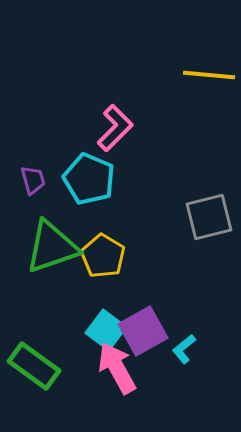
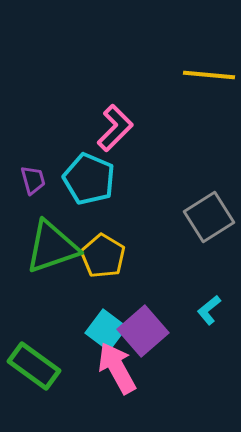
gray square: rotated 18 degrees counterclockwise
purple square: rotated 12 degrees counterclockwise
cyan L-shape: moved 25 px right, 39 px up
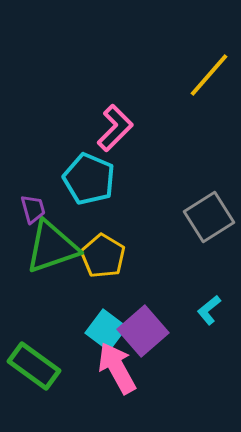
yellow line: rotated 54 degrees counterclockwise
purple trapezoid: moved 29 px down
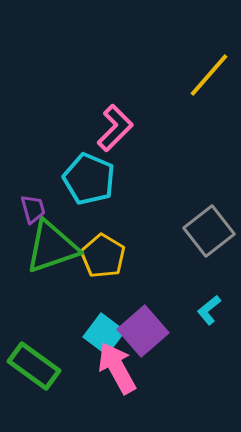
gray square: moved 14 px down; rotated 6 degrees counterclockwise
cyan square: moved 2 px left, 4 px down
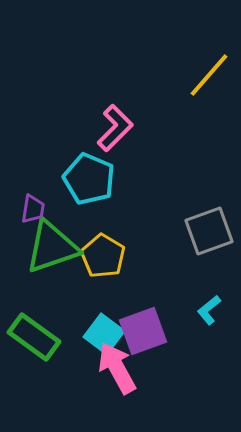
purple trapezoid: rotated 24 degrees clockwise
gray square: rotated 18 degrees clockwise
purple square: rotated 21 degrees clockwise
green rectangle: moved 29 px up
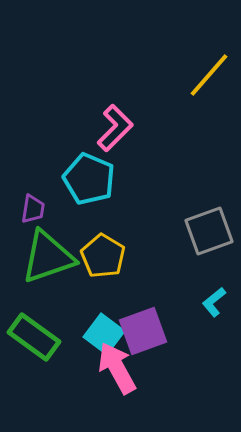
green triangle: moved 4 px left, 10 px down
cyan L-shape: moved 5 px right, 8 px up
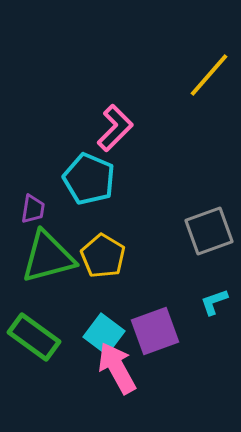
green triangle: rotated 4 degrees clockwise
cyan L-shape: rotated 20 degrees clockwise
purple square: moved 12 px right
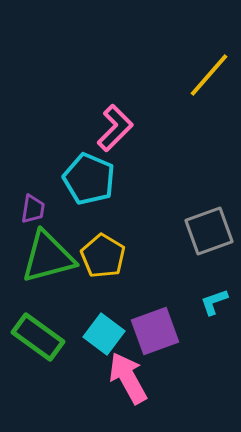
green rectangle: moved 4 px right
pink arrow: moved 11 px right, 10 px down
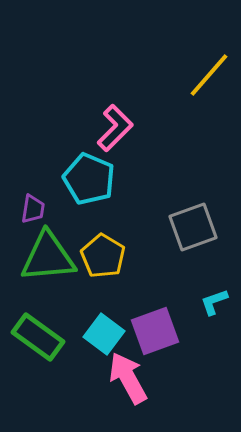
gray square: moved 16 px left, 4 px up
green triangle: rotated 10 degrees clockwise
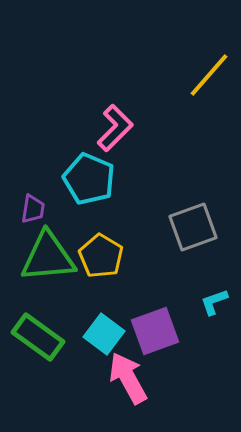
yellow pentagon: moved 2 px left
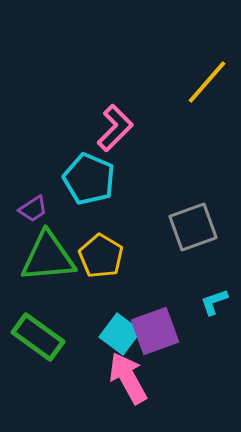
yellow line: moved 2 px left, 7 px down
purple trapezoid: rotated 48 degrees clockwise
cyan square: moved 16 px right
